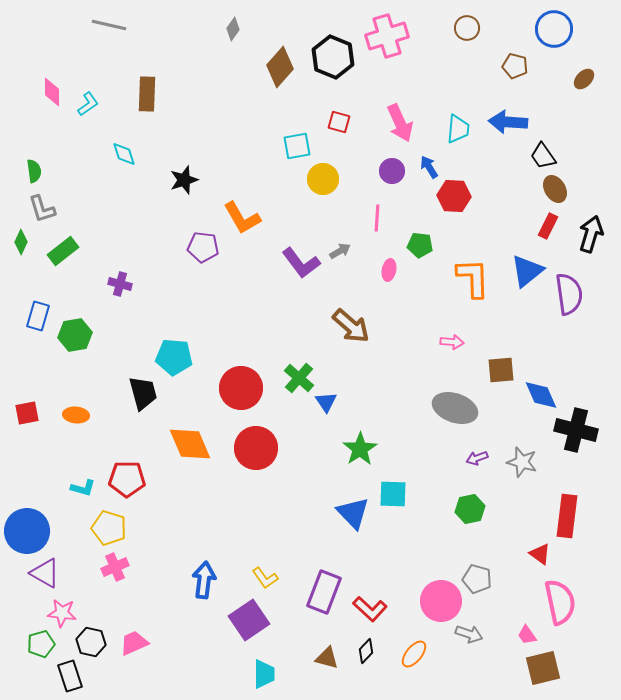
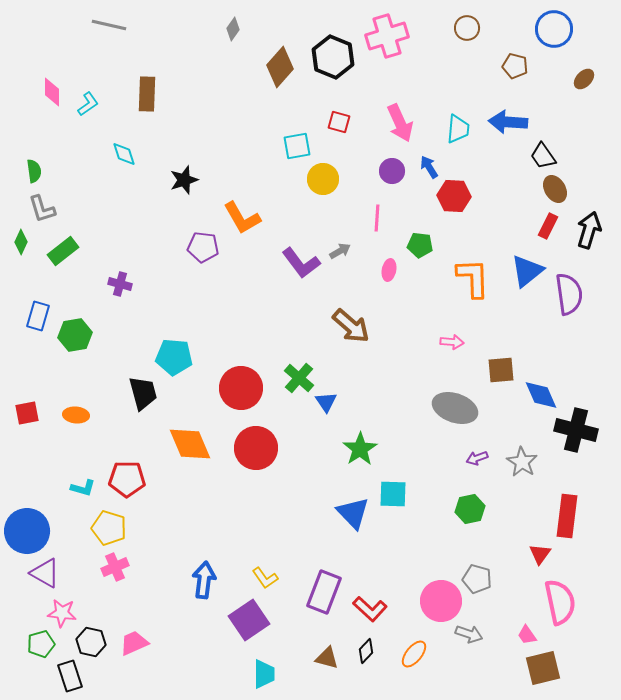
black arrow at (591, 234): moved 2 px left, 4 px up
gray star at (522, 462): rotated 16 degrees clockwise
red triangle at (540, 554): rotated 30 degrees clockwise
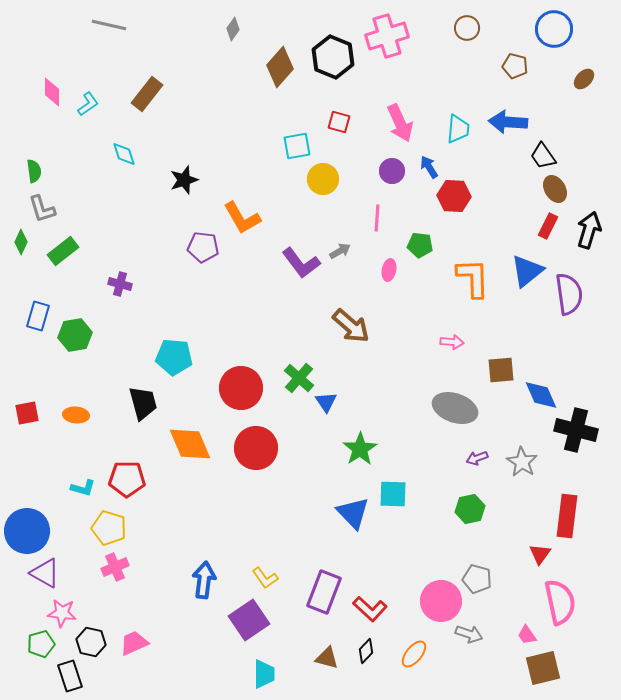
brown rectangle at (147, 94): rotated 36 degrees clockwise
black trapezoid at (143, 393): moved 10 px down
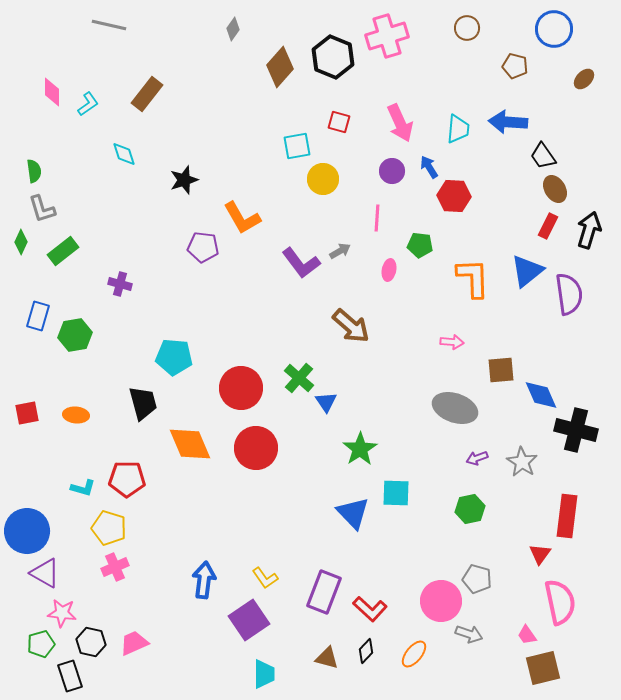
cyan square at (393, 494): moved 3 px right, 1 px up
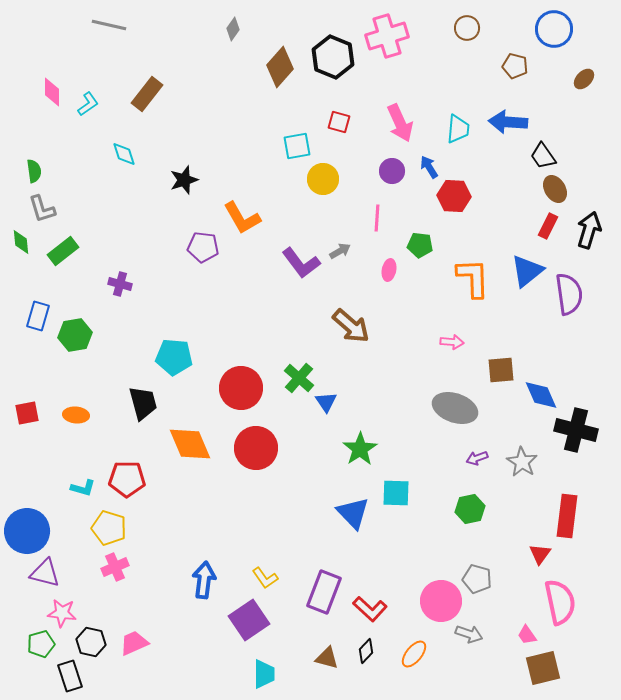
green diamond at (21, 242): rotated 30 degrees counterclockwise
purple triangle at (45, 573): rotated 16 degrees counterclockwise
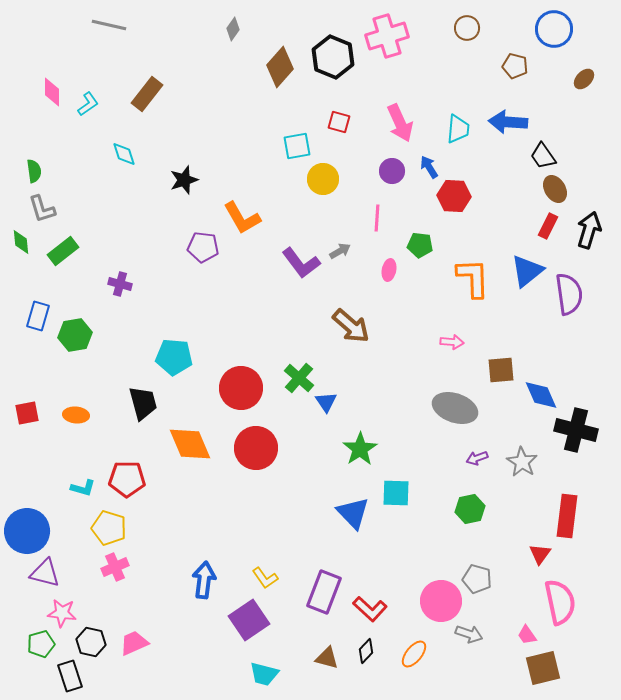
cyan trapezoid at (264, 674): rotated 104 degrees clockwise
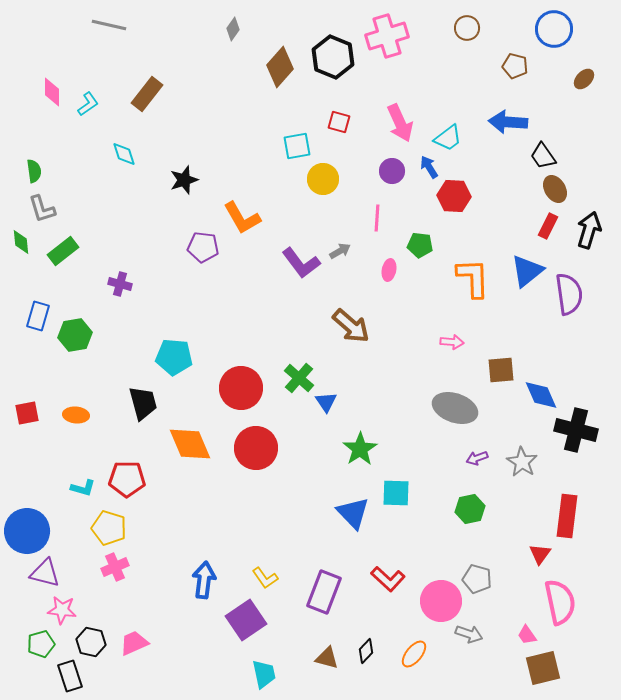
cyan trapezoid at (458, 129): moved 10 px left, 9 px down; rotated 48 degrees clockwise
red L-shape at (370, 609): moved 18 px right, 30 px up
pink star at (62, 613): moved 3 px up
purple square at (249, 620): moved 3 px left
cyan trapezoid at (264, 674): rotated 116 degrees counterclockwise
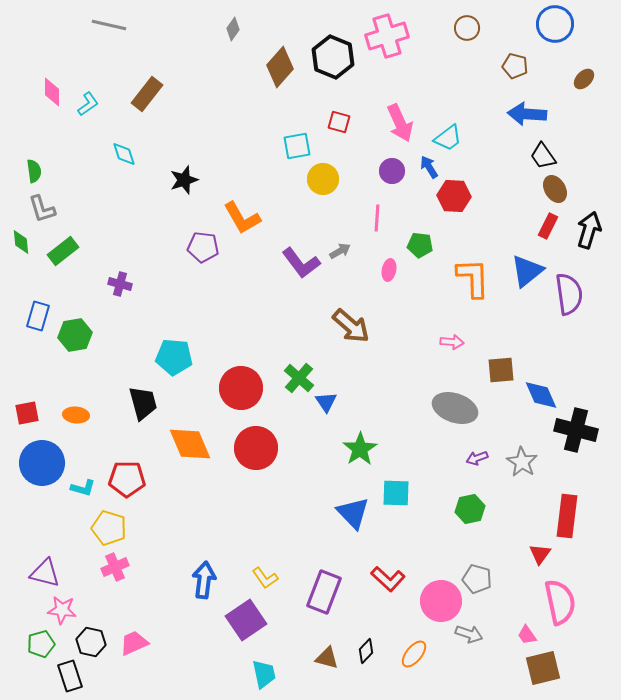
blue circle at (554, 29): moved 1 px right, 5 px up
blue arrow at (508, 122): moved 19 px right, 8 px up
blue circle at (27, 531): moved 15 px right, 68 px up
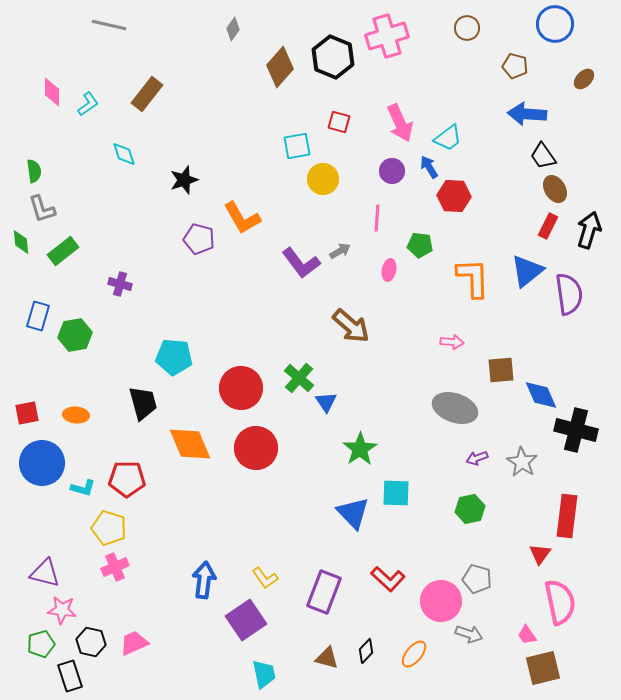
purple pentagon at (203, 247): moved 4 px left, 8 px up; rotated 8 degrees clockwise
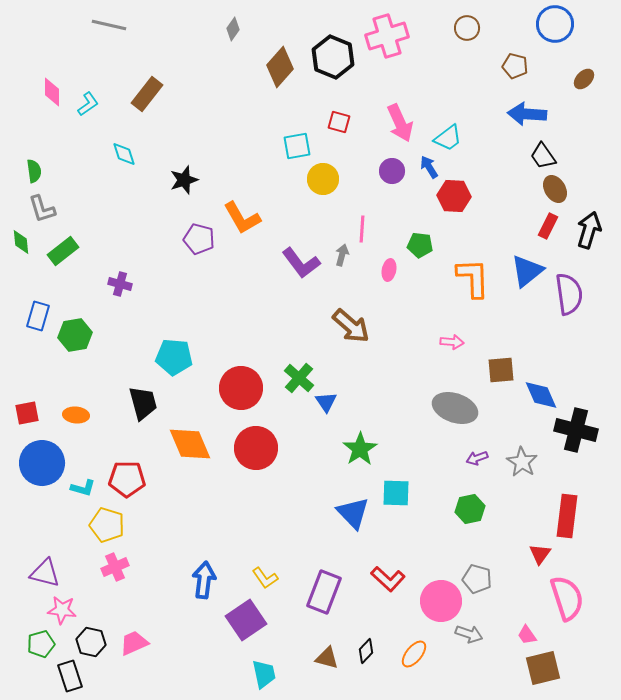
pink line at (377, 218): moved 15 px left, 11 px down
gray arrow at (340, 251): moved 2 px right, 4 px down; rotated 45 degrees counterclockwise
yellow pentagon at (109, 528): moved 2 px left, 3 px up
pink semicircle at (560, 602): moved 7 px right, 4 px up; rotated 6 degrees counterclockwise
